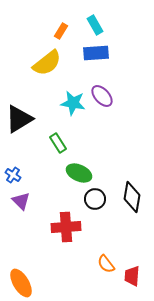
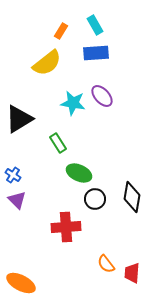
purple triangle: moved 4 px left, 1 px up
red trapezoid: moved 3 px up
orange ellipse: rotated 32 degrees counterclockwise
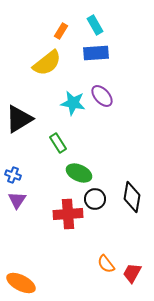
blue cross: rotated 14 degrees counterclockwise
purple triangle: rotated 18 degrees clockwise
red cross: moved 2 px right, 13 px up
red trapezoid: rotated 25 degrees clockwise
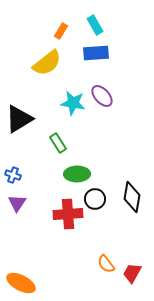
green ellipse: moved 2 px left, 1 px down; rotated 25 degrees counterclockwise
purple triangle: moved 3 px down
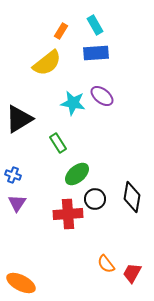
purple ellipse: rotated 10 degrees counterclockwise
green ellipse: rotated 40 degrees counterclockwise
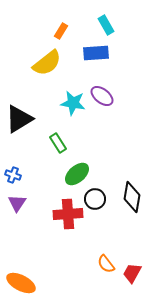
cyan rectangle: moved 11 px right
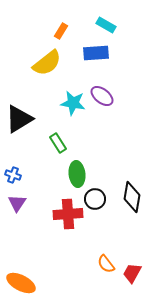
cyan rectangle: rotated 30 degrees counterclockwise
green ellipse: rotated 55 degrees counterclockwise
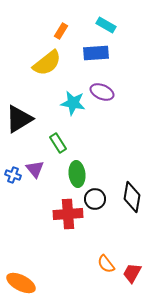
purple ellipse: moved 4 px up; rotated 15 degrees counterclockwise
purple triangle: moved 18 px right, 34 px up; rotated 12 degrees counterclockwise
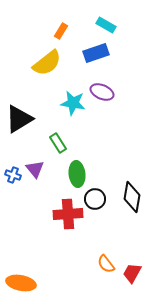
blue rectangle: rotated 15 degrees counterclockwise
orange ellipse: rotated 16 degrees counterclockwise
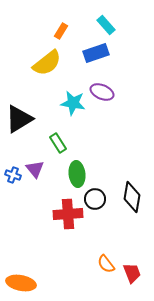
cyan rectangle: rotated 18 degrees clockwise
red trapezoid: rotated 130 degrees clockwise
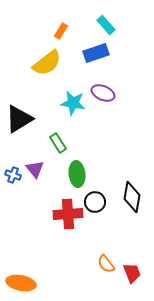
purple ellipse: moved 1 px right, 1 px down
black circle: moved 3 px down
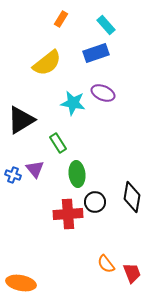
orange rectangle: moved 12 px up
black triangle: moved 2 px right, 1 px down
